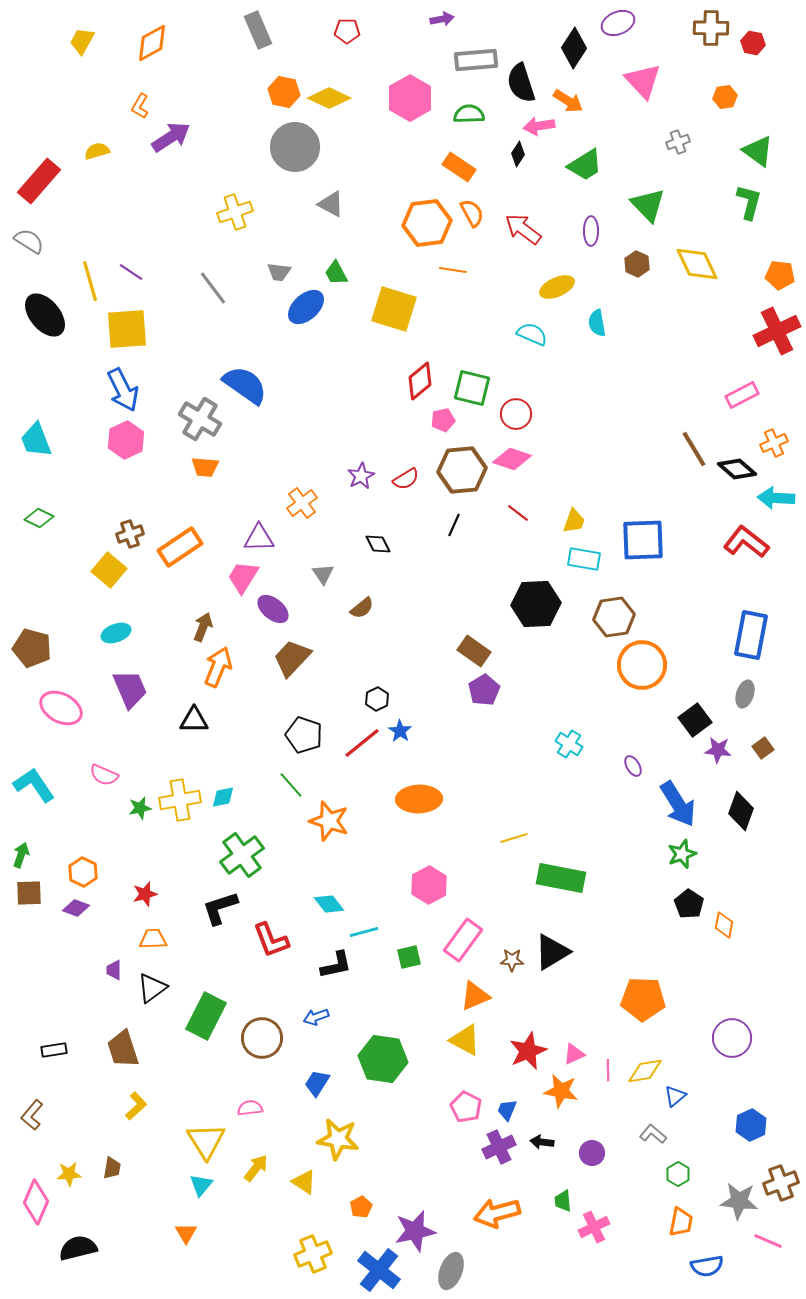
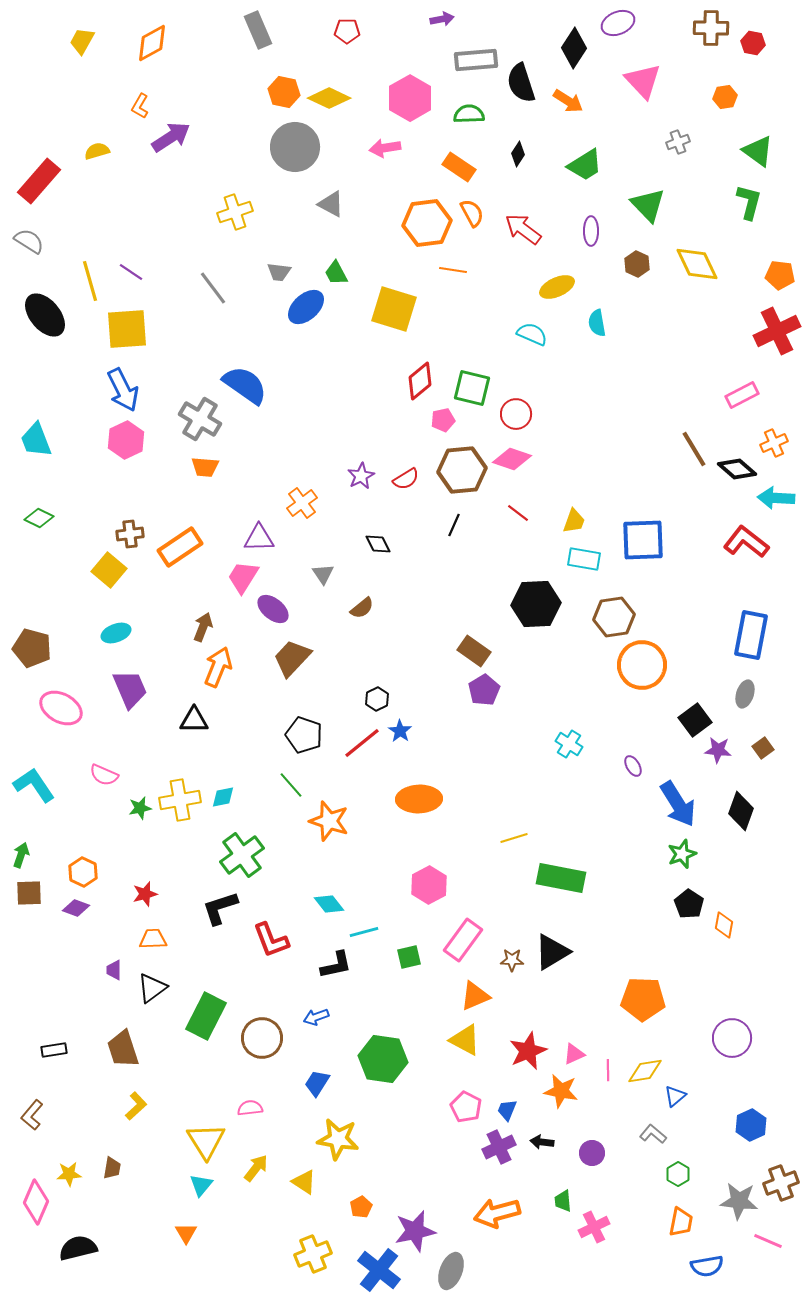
pink arrow at (539, 126): moved 154 px left, 22 px down
brown cross at (130, 534): rotated 12 degrees clockwise
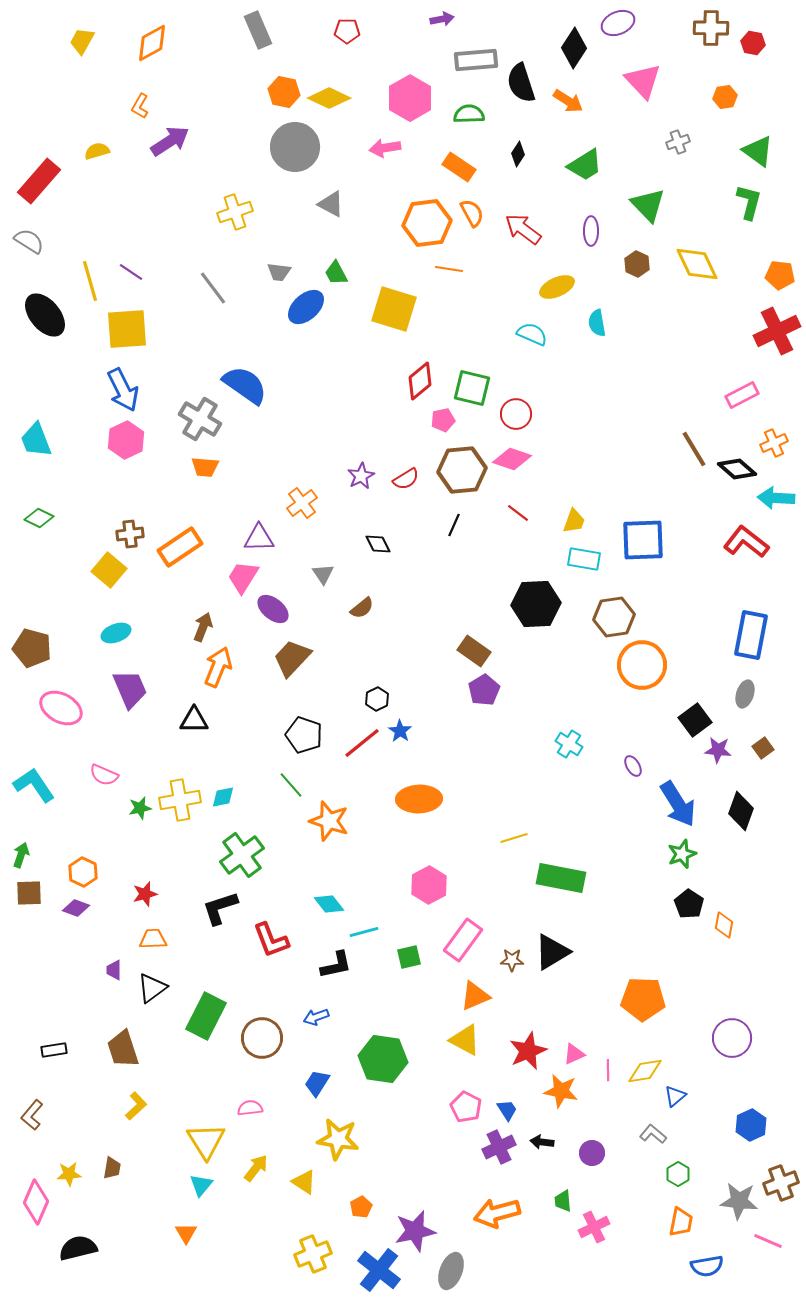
purple arrow at (171, 137): moved 1 px left, 4 px down
orange line at (453, 270): moved 4 px left, 1 px up
blue trapezoid at (507, 1110): rotated 125 degrees clockwise
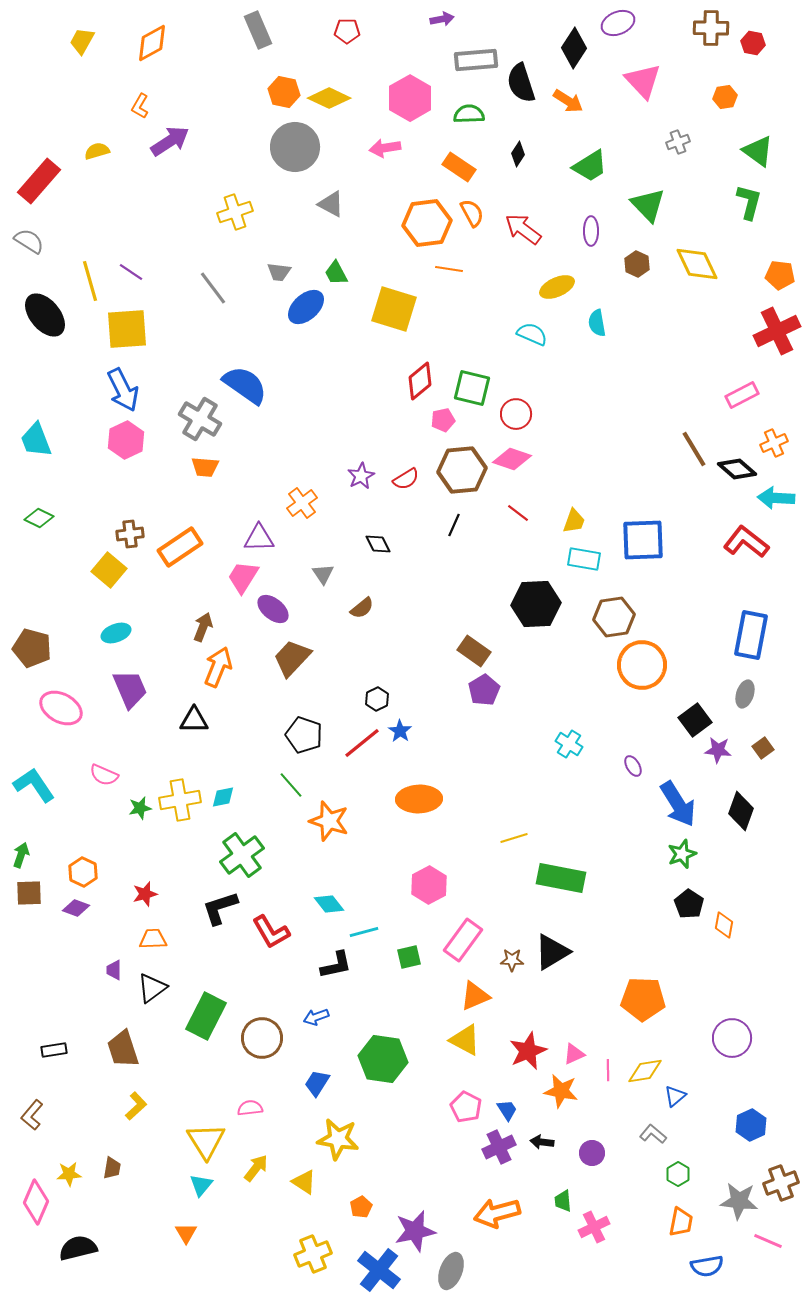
green trapezoid at (585, 165): moved 5 px right, 1 px down
red L-shape at (271, 940): moved 8 px up; rotated 9 degrees counterclockwise
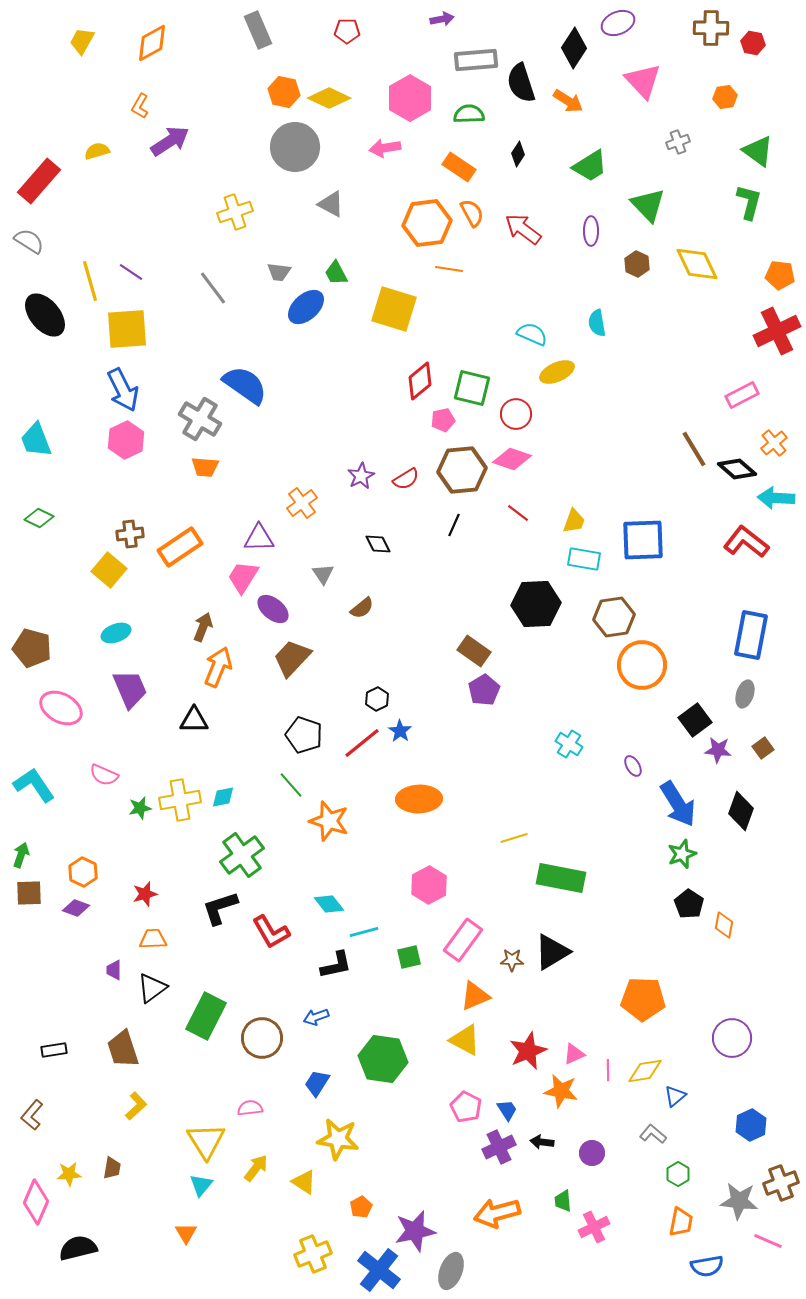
yellow ellipse at (557, 287): moved 85 px down
orange cross at (774, 443): rotated 16 degrees counterclockwise
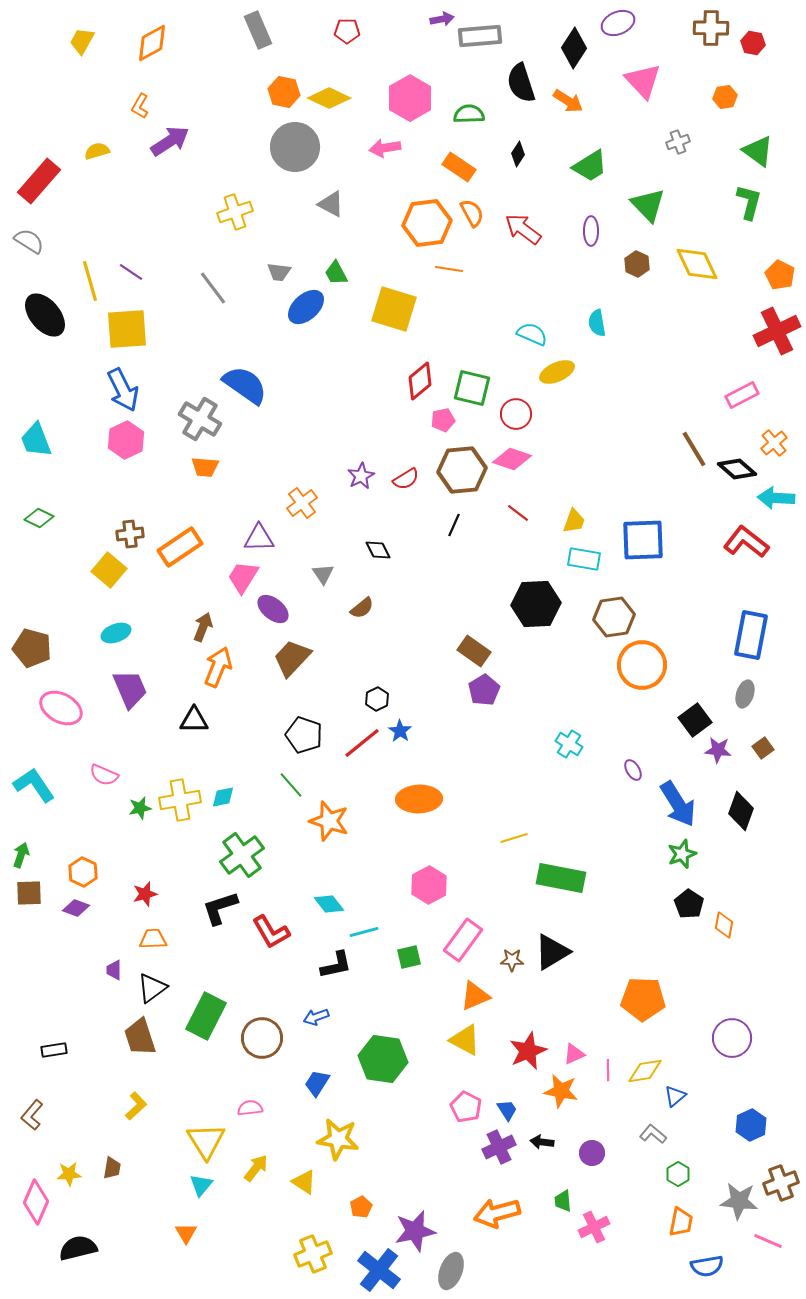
gray rectangle at (476, 60): moved 4 px right, 24 px up
orange pentagon at (780, 275): rotated 20 degrees clockwise
black diamond at (378, 544): moved 6 px down
purple ellipse at (633, 766): moved 4 px down
brown trapezoid at (123, 1049): moved 17 px right, 12 px up
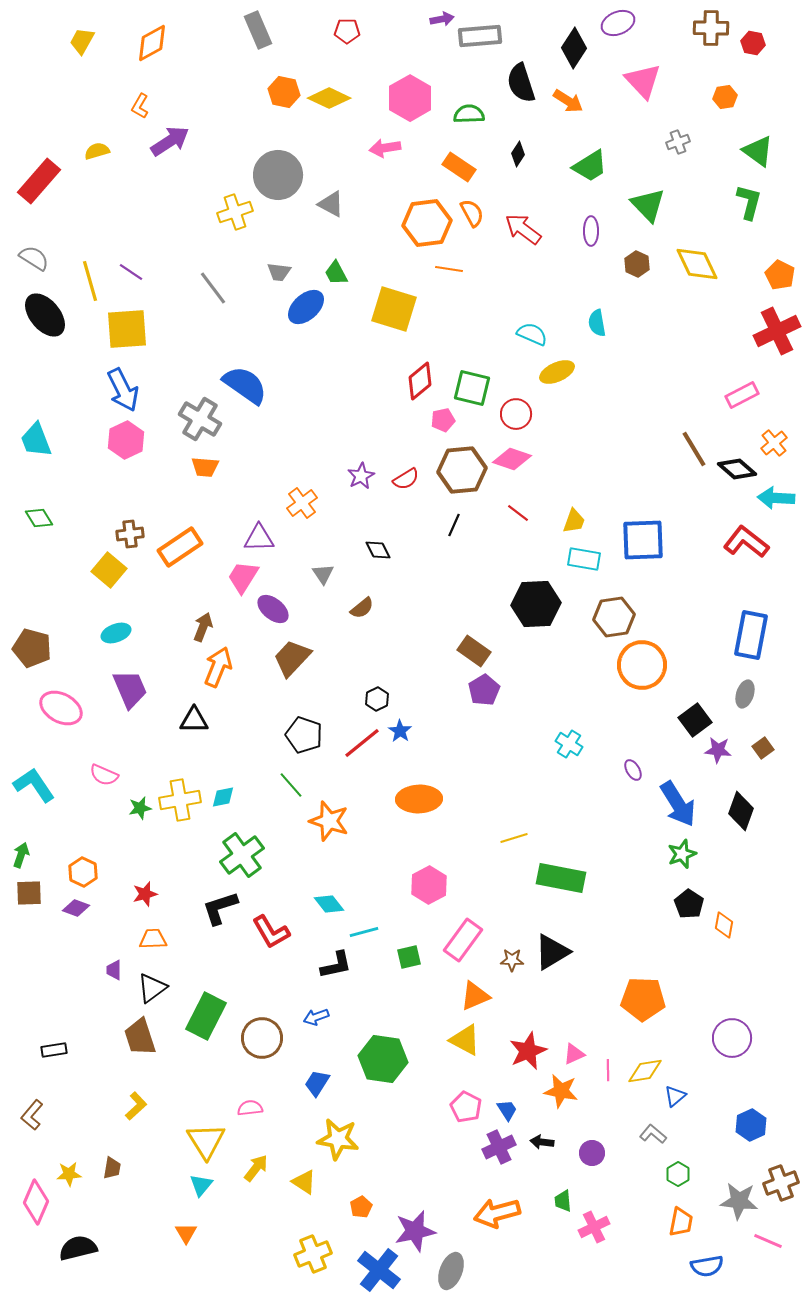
gray circle at (295, 147): moved 17 px left, 28 px down
gray semicircle at (29, 241): moved 5 px right, 17 px down
green diamond at (39, 518): rotated 32 degrees clockwise
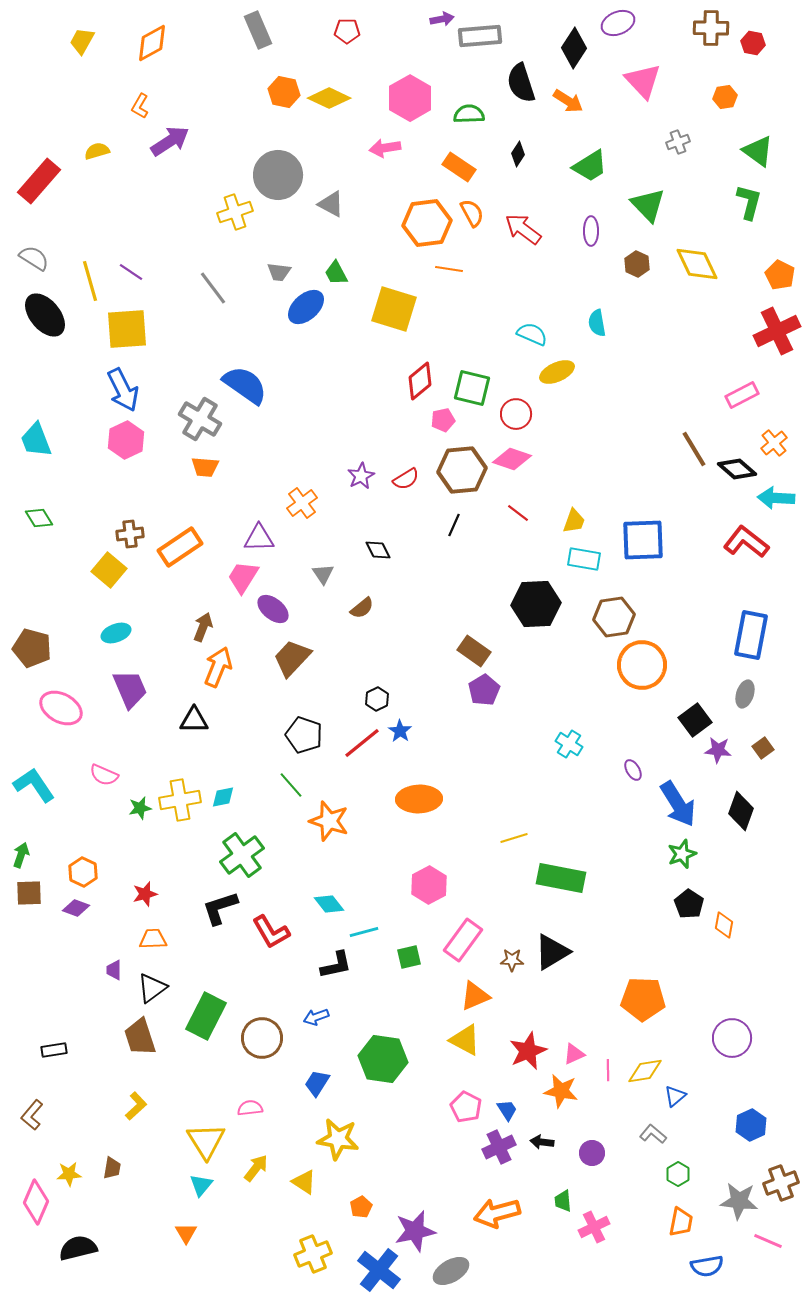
gray ellipse at (451, 1271): rotated 39 degrees clockwise
